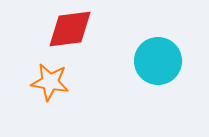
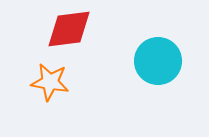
red diamond: moved 1 px left
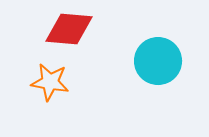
red diamond: rotated 12 degrees clockwise
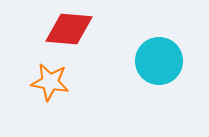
cyan circle: moved 1 px right
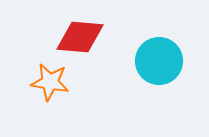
red diamond: moved 11 px right, 8 px down
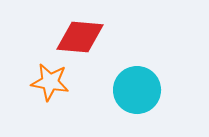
cyan circle: moved 22 px left, 29 px down
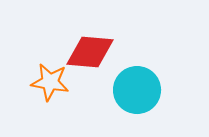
red diamond: moved 10 px right, 15 px down
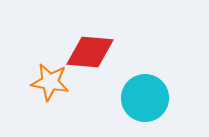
cyan circle: moved 8 px right, 8 px down
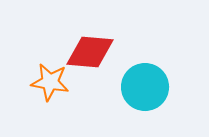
cyan circle: moved 11 px up
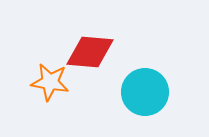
cyan circle: moved 5 px down
